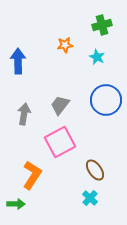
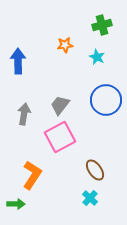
pink square: moved 5 px up
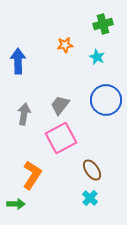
green cross: moved 1 px right, 1 px up
pink square: moved 1 px right, 1 px down
brown ellipse: moved 3 px left
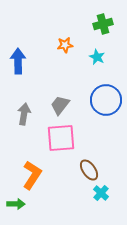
pink square: rotated 24 degrees clockwise
brown ellipse: moved 3 px left
cyan cross: moved 11 px right, 5 px up
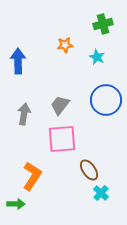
pink square: moved 1 px right, 1 px down
orange L-shape: moved 1 px down
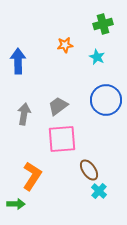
gray trapezoid: moved 2 px left, 1 px down; rotated 15 degrees clockwise
cyan cross: moved 2 px left, 2 px up
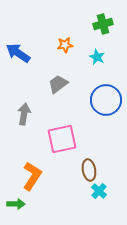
blue arrow: moved 8 px up; rotated 55 degrees counterclockwise
gray trapezoid: moved 22 px up
pink square: rotated 8 degrees counterclockwise
brown ellipse: rotated 25 degrees clockwise
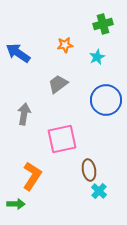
cyan star: rotated 21 degrees clockwise
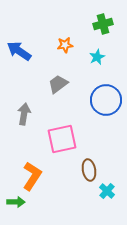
blue arrow: moved 1 px right, 2 px up
cyan cross: moved 8 px right
green arrow: moved 2 px up
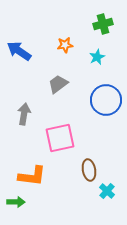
pink square: moved 2 px left, 1 px up
orange L-shape: rotated 64 degrees clockwise
